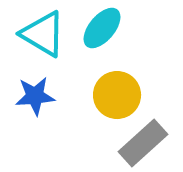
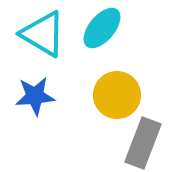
gray rectangle: rotated 27 degrees counterclockwise
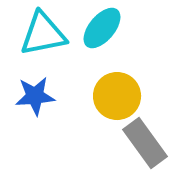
cyan triangle: rotated 42 degrees counterclockwise
yellow circle: moved 1 px down
gray rectangle: moved 2 px right; rotated 57 degrees counterclockwise
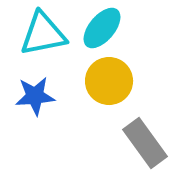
yellow circle: moved 8 px left, 15 px up
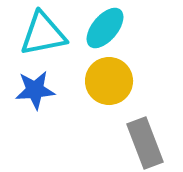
cyan ellipse: moved 3 px right
blue star: moved 6 px up
gray rectangle: rotated 15 degrees clockwise
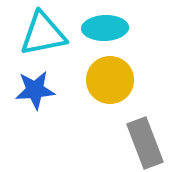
cyan ellipse: rotated 48 degrees clockwise
yellow circle: moved 1 px right, 1 px up
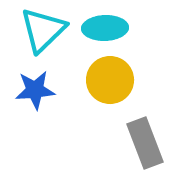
cyan triangle: moved 4 px up; rotated 33 degrees counterclockwise
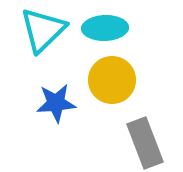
yellow circle: moved 2 px right
blue star: moved 21 px right, 13 px down
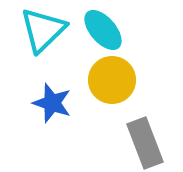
cyan ellipse: moved 2 px left, 2 px down; rotated 51 degrees clockwise
blue star: moved 4 px left; rotated 24 degrees clockwise
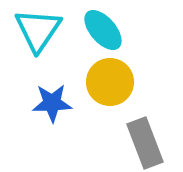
cyan triangle: moved 5 px left; rotated 12 degrees counterclockwise
yellow circle: moved 2 px left, 2 px down
blue star: rotated 21 degrees counterclockwise
